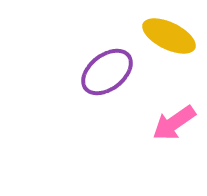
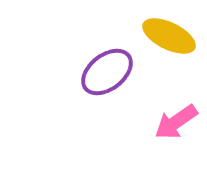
pink arrow: moved 2 px right, 1 px up
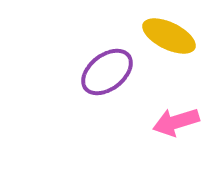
pink arrow: rotated 18 degrees clockwise
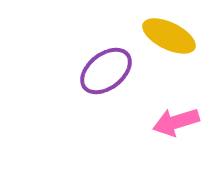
purple ellipse: moved 1 px left, 1 px up
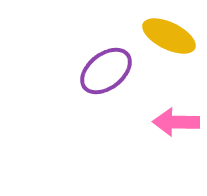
pink arrow: rotated 18 degrees clockwise
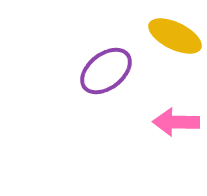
yellow ellipse: moved 6 px right
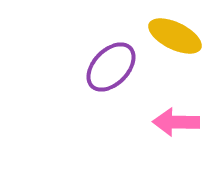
purple ellipse: moved 5 px right, 4 px up; rotated 8 degrees counterclockwise
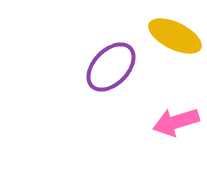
pink arrow: rotated 18 degrees counterclockwise
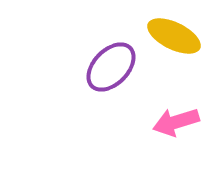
yellow ellipse: moved 1 px left
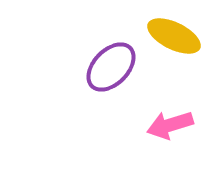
pink arrow: moved 6 px left, 3 px down
